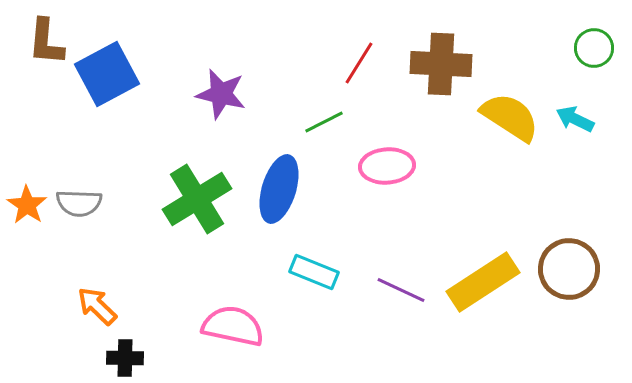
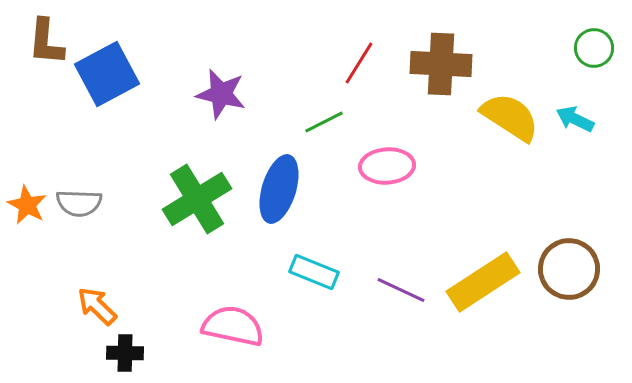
orange star: rotated 6 degrees counterclockwise
black cross: moved 5 px up
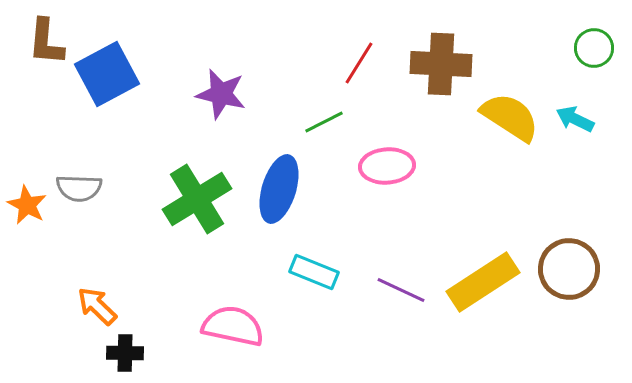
gray semicircle: moved 15 px up
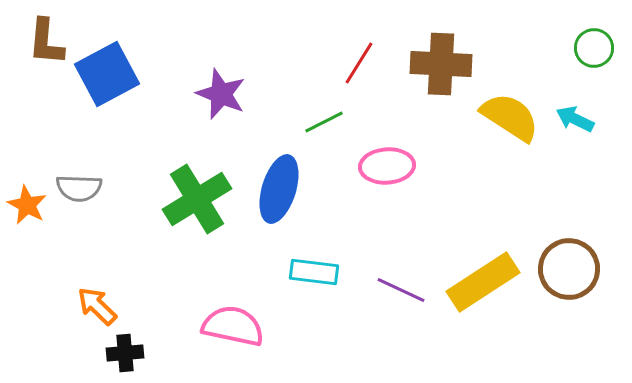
purple star: rotated 9 degrees clockwise
cyan rectangle: rotated 15 degrees counterclockwise
black cross: rotated 6 degrees counterclockwise
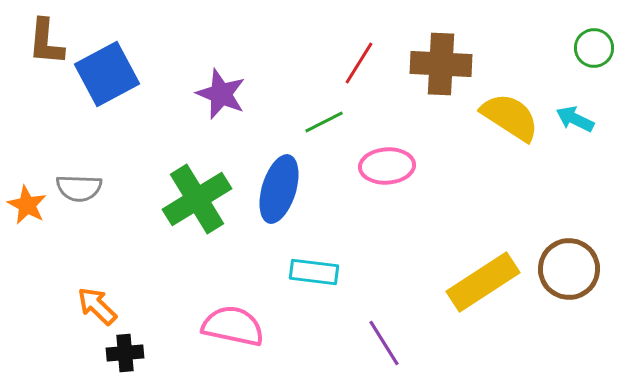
purple line: moved 17 px left, 53 px down; rotated 33 degrees clockwise
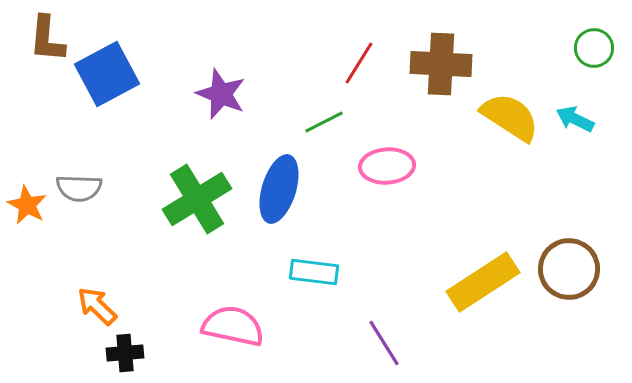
brown L-shape: moved 1 px right, 3 px up
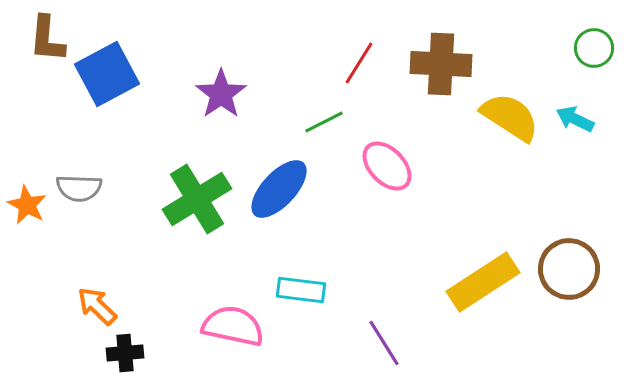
purple star: rotated 15 degrees clockwise
pink ellipse: rotated 50 degrees clockwise
blue ellipse: rotated 26 degrees clockwise
cyan rectangle: moved 13 px left, 18 px down
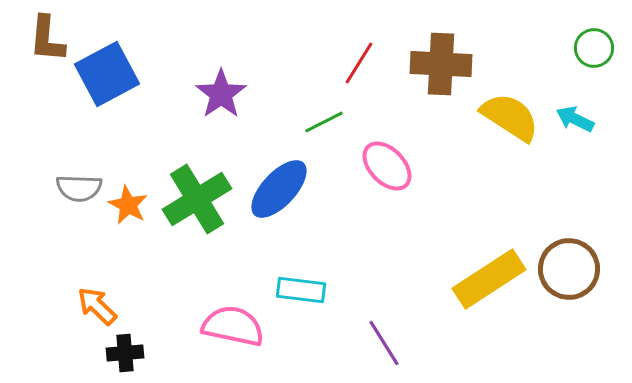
orange star: moved 101 px right
yellow rectangle: moved 6 px right, 3 px up
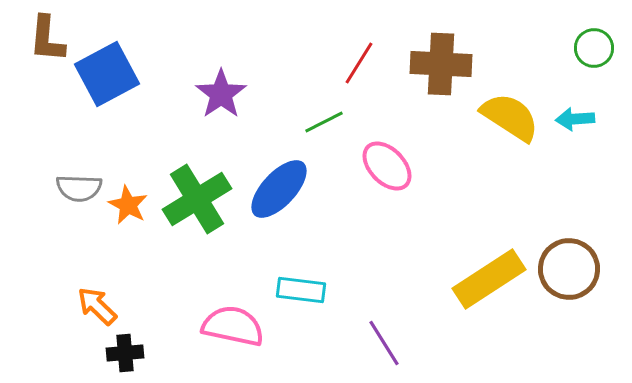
cyan arrow: rotated 30 degrees counterclockwise
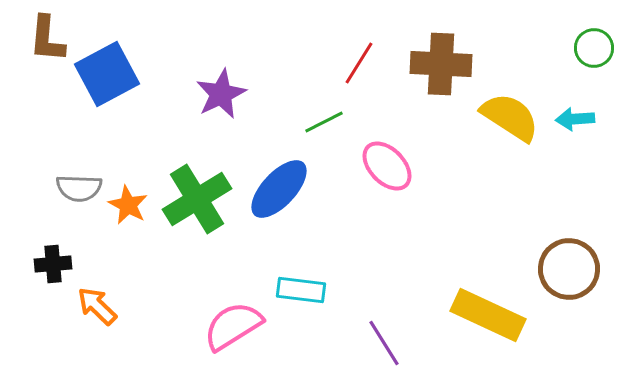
purple star: rotated 9 degrees clockwise
yellow rectangle: moved 1 px left, 36 px down; rotated 58 degrees clockwise
pink semicircle: rotated 44 degrees counterclockwise
black cross: moved 72 px left, 89 px up
